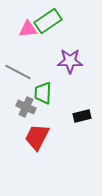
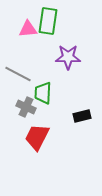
green rectangle: rotated 48 degrees counterclockwise
purple star: moved 2 px left, 4 px up
gray line: moved 2 px down
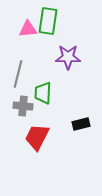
gray line: rotated 76 degrees clockwise
gray cross: moved 3 px left, 1 px up; rotated 18 degrees counterclockwise
black rectangle: moved 1 px left, 8 px down
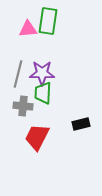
purple star: moved 26 px left, 16 px down
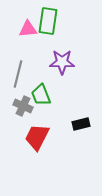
purple star: moved 20 px right, 11 px up
green trapezoid: moved 2 px left, 2 px down; rotated 25 degrees counterclockwise
gray cross: rotated 18 degrees clockwise
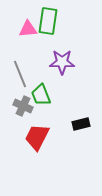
gray line: moved 2 px right; rotated 36 degrees counterclockwise
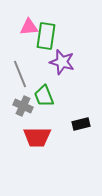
green rectangle: moved 2 px left, 15 px down
pink triangle: moved 1 px right, 2 px up
purple star: rotated 15 degrees clockwise
green trapezoid: moved 3 px right, 1 px down
red trapezoid: rotated 116 degrees counterclockwise
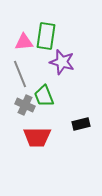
pink triangle: moved 5 px left, 15 px down
gray cross: moved 2 px right, 1 px up
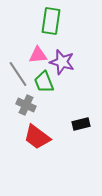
green rectangle: moved 5 px right, 15 px up
pink triangle: moved 14 px right, 13 px down
gray line: moved 2 px left; rotated 12 degrees counterclockwise
green trapezoid: moved 14 px up
gray cross: moved 1 px right
red trapezoid: rotated 36 degrees clockwise
